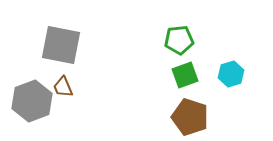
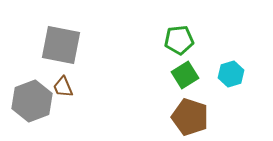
green square: rotated 12 degrees counterclockwise
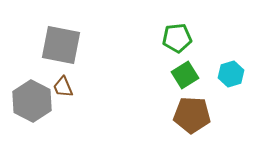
green pentagon: moved 2 px left, 2 px up
gray hexagon: rotated 12 degrees counterclockwise
brown pentagon: moved 2 px right, 2 px up; rotated 15 degrees counterclockwise
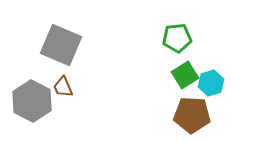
gray square: rotated 12 degrees clockwise
cyan hexagon: moved 20 px left, 9 px down
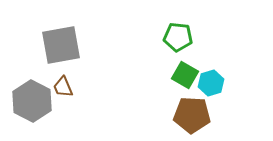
green pentagon: moved 1 px right, 1 px up; rotated 12 degrees clockwise
gray square: rotated 33 degrees counterclockwise
green square: rotated 28 degrees counterclockwise
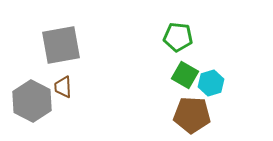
brown trapezoid: rotated 20 degrees clockwise
